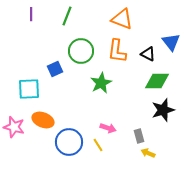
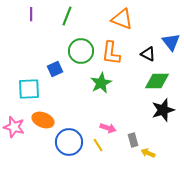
orange L-shape: moved 6 px left, 2 px down
gray rectangle: moved 6 px left, 4 px down
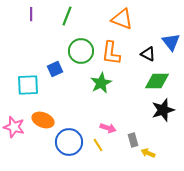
cyan square: moved 1 px left, 4 px up
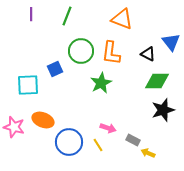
gray rectangle: rotated 48 degrees counterclockwise
